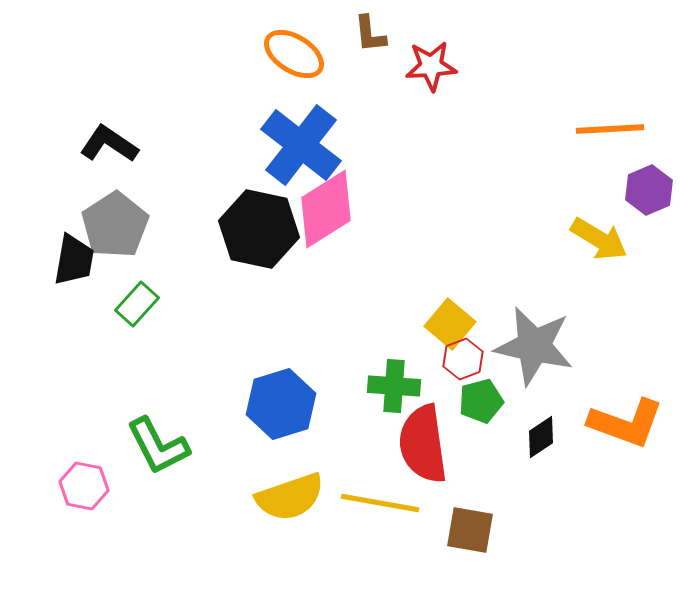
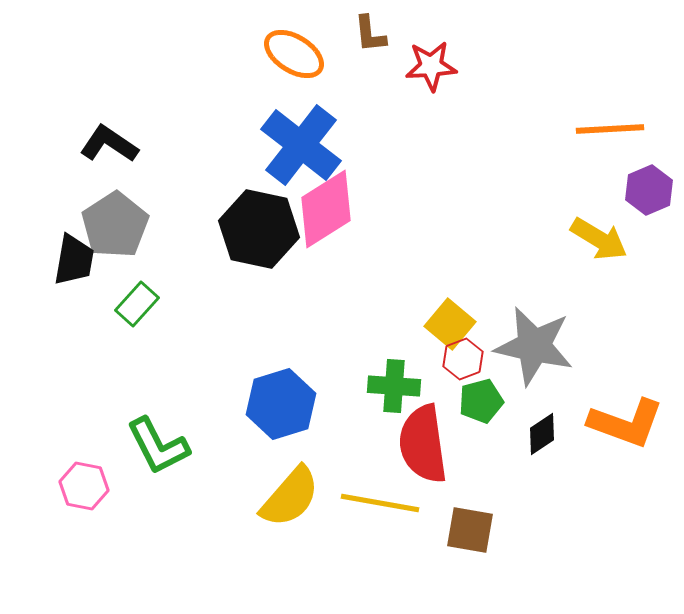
black diamond: moved 1 px right, 3 px up
yellow semicircle: rotated 30 degrees counterclockwise
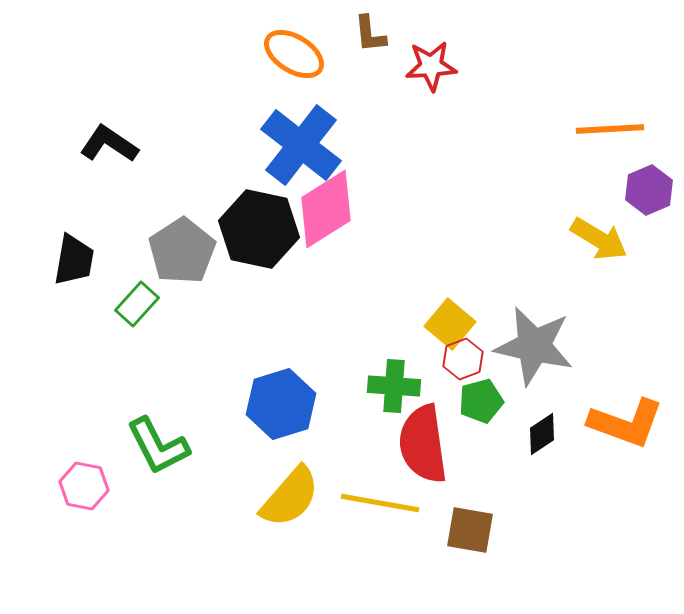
gray pentagon: moved 67 px right, 26 px down
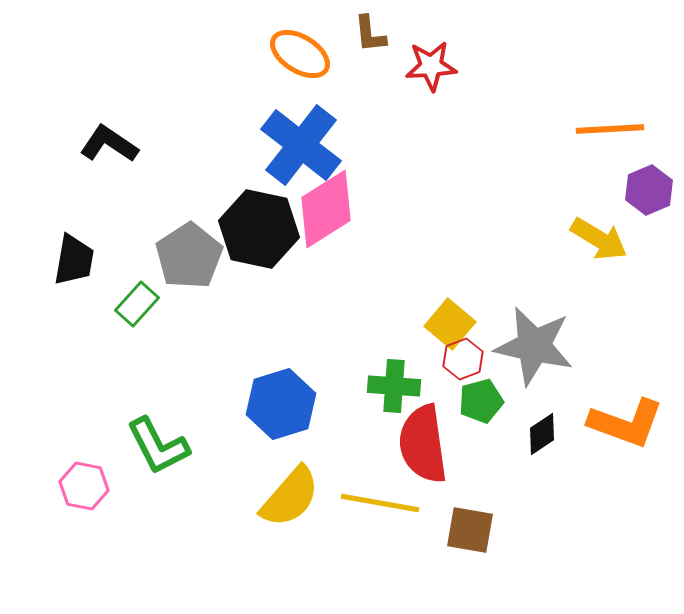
orange ellipse: moved 6 px right
gray pentagon: moved 7 px right, 5 px down
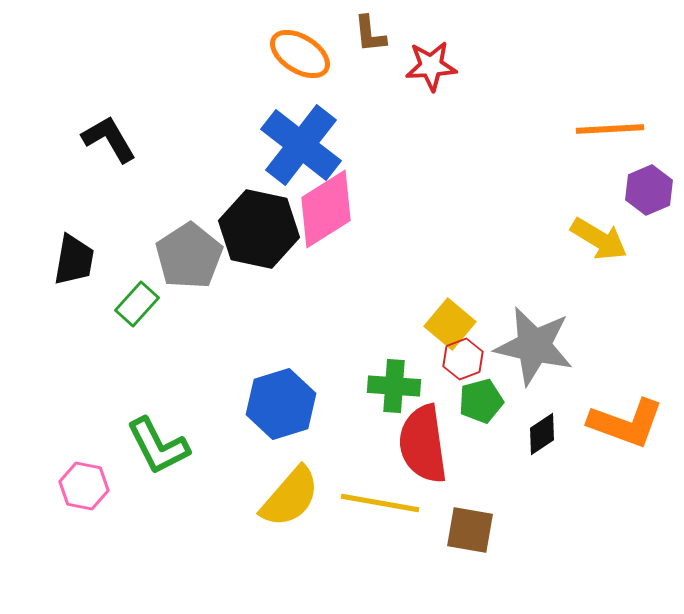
black L-shape: moved 5 px up; rotated 26 degrees clockwise
